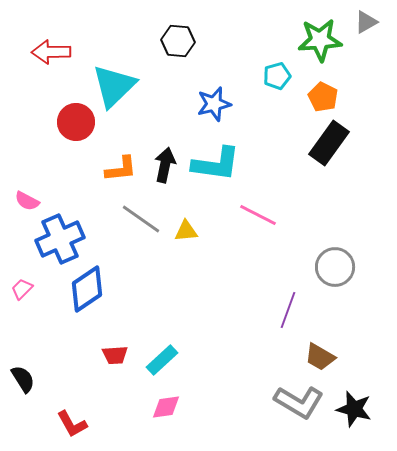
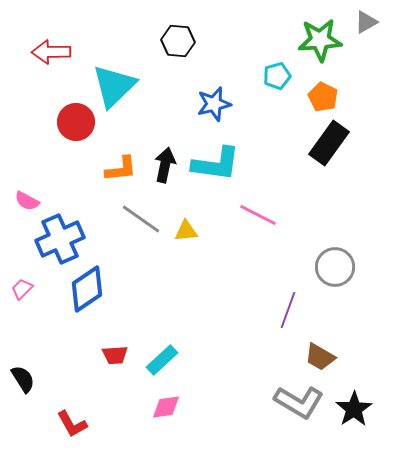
black star: rotated 24 degrees clockwise
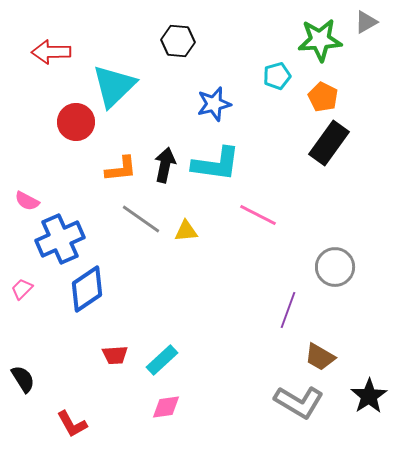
black star: moved 15 px right, 13 px up
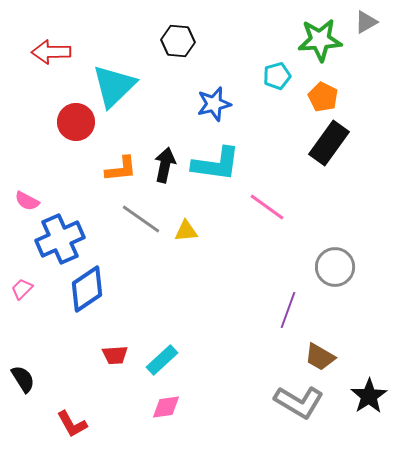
pink line: moved 9 px right, 8 px up; rotated 9 degrees clockwise
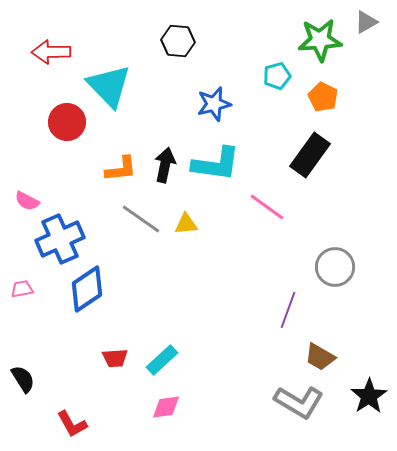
cyan triangle: moved 5 px left; rotated 30 degrees counterclockwise
red circle: moved 9 px left
black rectangle: moved 19 px left, 12 px down
yellow triangle: moved 7 px up
pink trapezoid: rotated 35 degrees clockwise
red trapezoid: moved 3 px down
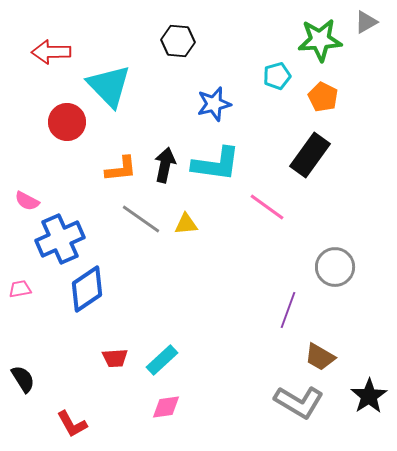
pink trapezoid: moved 2 px left
